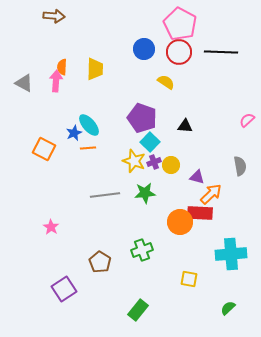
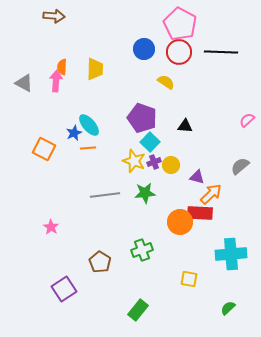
gray semicircle: rotated 120 degrees counterclockwise
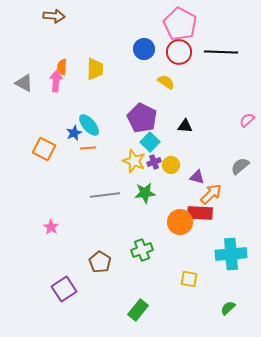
purple pentagon: rotated 8 degrees clockwise
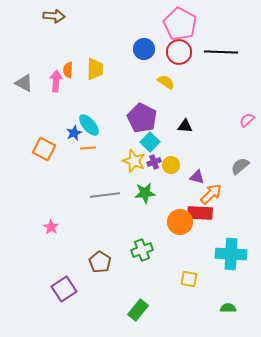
orange semicircle: moved 6 px right, 3 px down
cyan cross: rotated 8 degrees clockwise
green semicircle: rotated 42 degrees clockwise
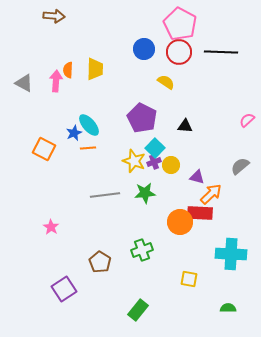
cyan square: moved 5 px right, 6 px down
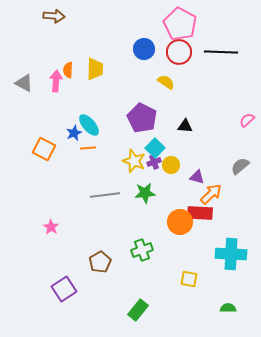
brown pentagon: rotated 10 degrees clockwise
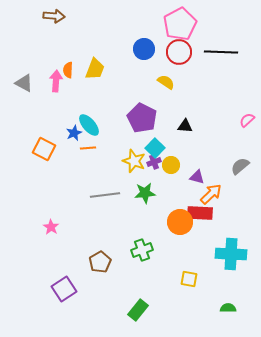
pink pentagon: rotated 16 degrees clockwise
yellow trapezoid: rotated 20 degrees clockwise
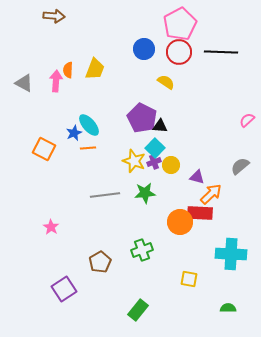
black triangle: moved 25 px left
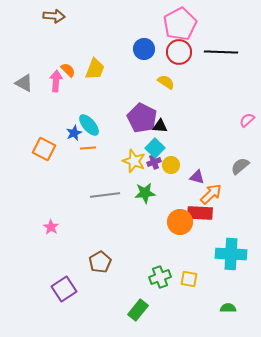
orange semicircle: rotated 133 degrees clockwise
green cross: moved 18 px right, 27 px down
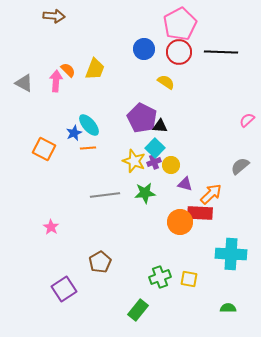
purple triangle: moved 12 px left, 7 px down
